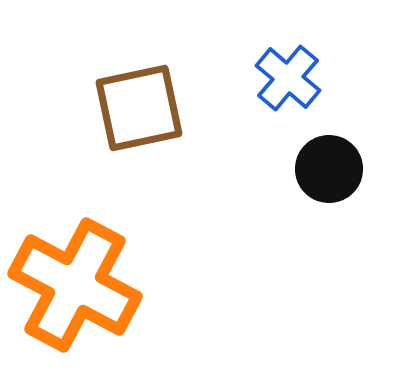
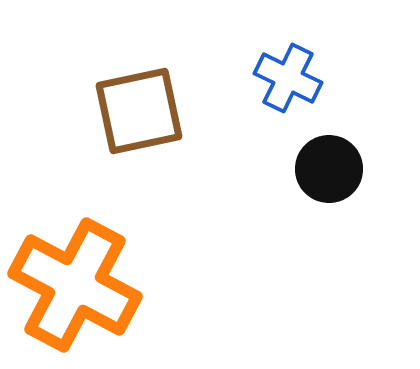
blue cross: rotated 14 degrees counterclockwise
brown square: moved 3 px down
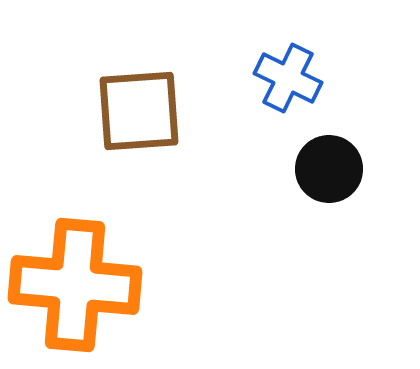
brown square: rotated 8 degrees clockwise
orange cross: rotated 23 degrees counterclockwise
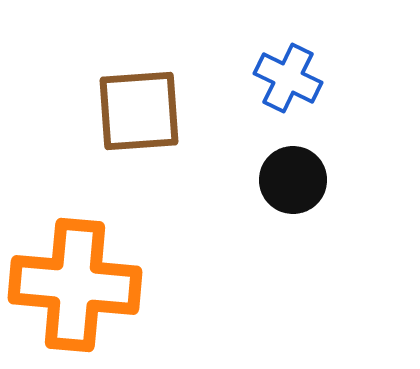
black circle: moved 36 px left, 11 px down
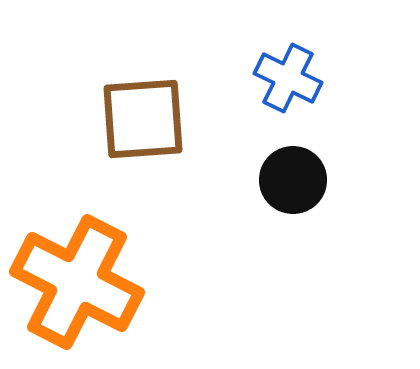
brown square: moved 4 px right, 8 px down
orange cross: moved 2 px right, 3 px up; rotated 22 degrees clockwise
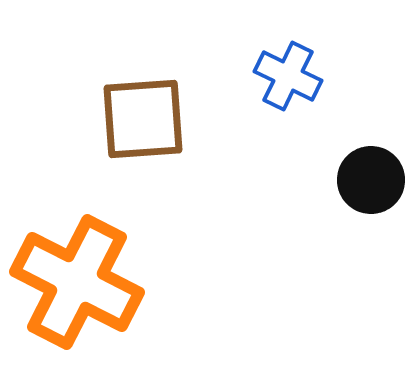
blue cross: moved 2 px up
black circle: moved 78 px right
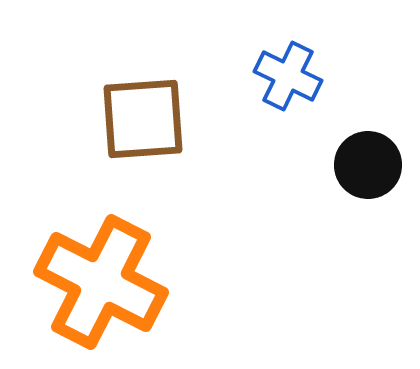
black circle: moved 3 px left, 15 px up
orange cross: moved 24 px right
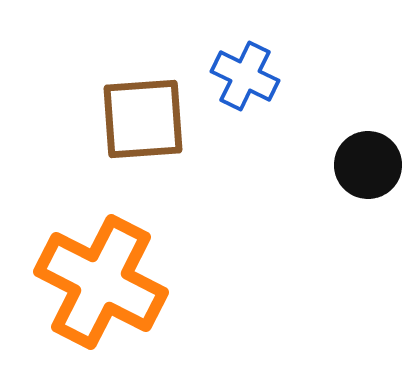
blue cross: moved 43 px left
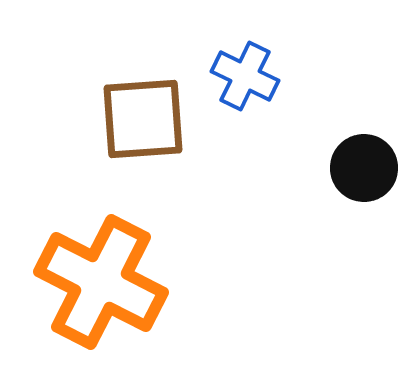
black circle: moved 4 px left, 3 px down
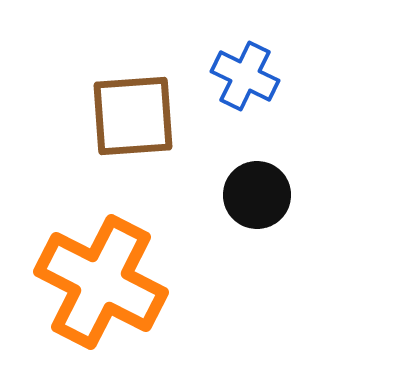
brown square: moved 10 px left, 3 px up
black circle: moved 107 px left, 27 px down
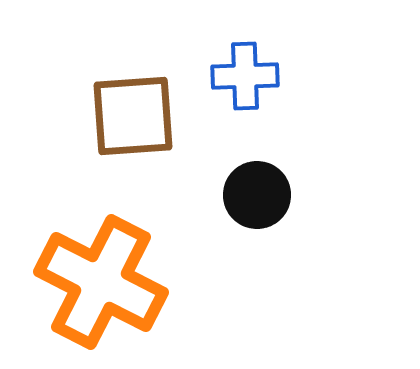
blue cross: rotated 28 degrees counterclockwise
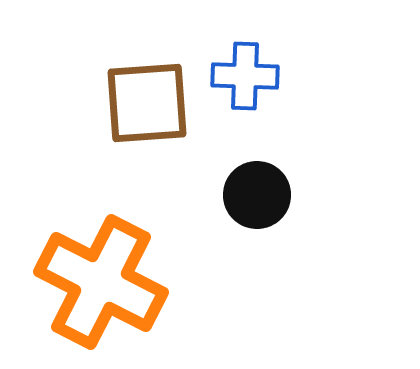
blue cross: rotated 4 degrees clockwise
brown square: moved 14 px right, 13 px up
